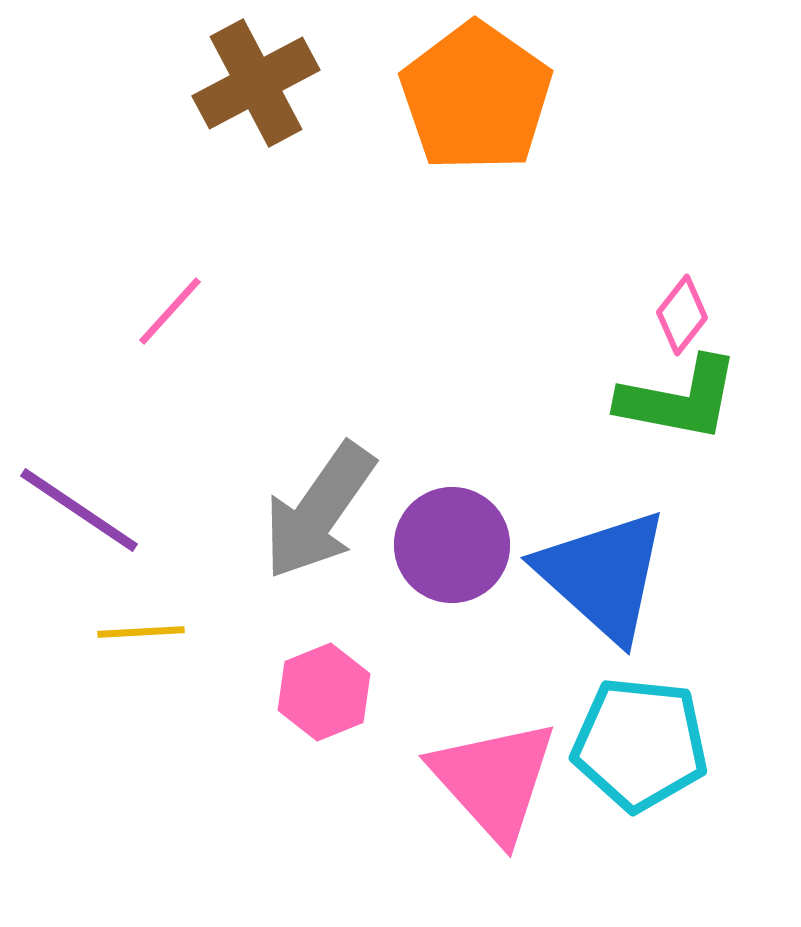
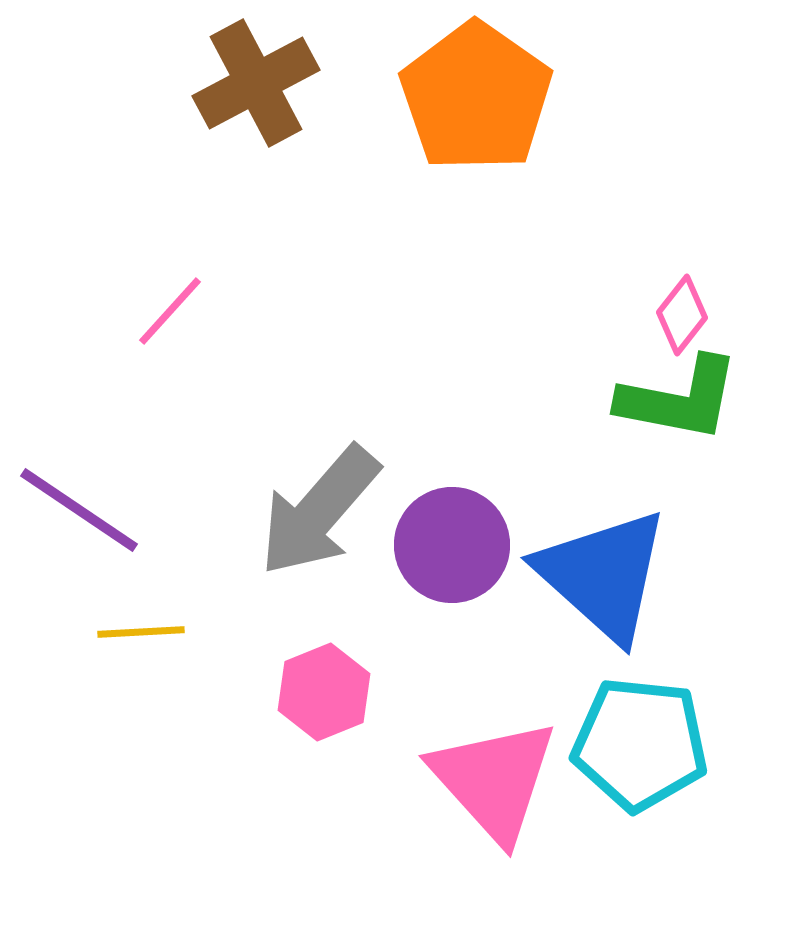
gray arrow: rotated 6 degrees clockwise
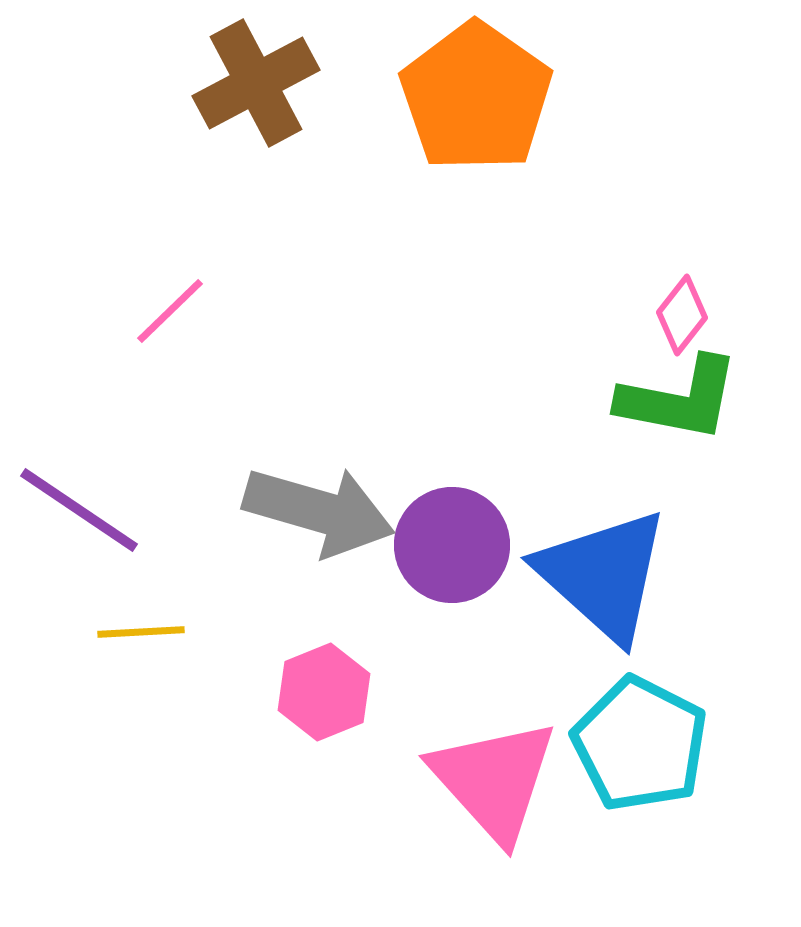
pink line: rotated 4 degrees clockwise
gray arrow: rotated 115 degrees counterclockwise
cyan pentagon: rotated 21 degrees clockwise
